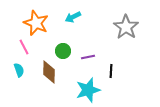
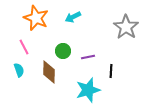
orange star: moved 5 px up
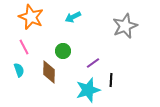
orange star: moved 5 px left, 1 px up
gray star: moved 1 px left, 1 px up; rotated 15 degrees clockwise
purple line: moved 5 px right, 6 px down; rotated 24 degrees counterclockwise
black line: moved 9 px down
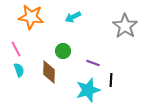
orange star: rotated 15 degrees counterclockwise
gray star: rotated 15 degrees counterclockwise
pink line: moved 8 px left, 2 px down
purple line: rotated 56 degrees clockwise
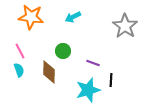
pink line: moved 4 px right, 2 px down
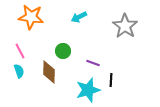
cyan arrow: moved 6 px right
cyan semicircle: moved 1 px down
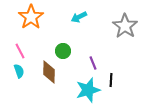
orange star: rotated 30 degrees clockwise
purple line: rotated 48 degrees clockwise
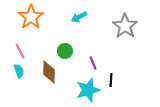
green circle: moved 2 px right
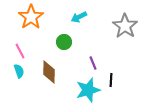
green circle: moved 1 px left, 9 px up
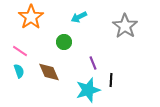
pink line: rotated 28 degrees counterclockwise
brown diamond: rotated 25 degrees counterclockwise
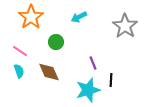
green circle: moved 8 px left
